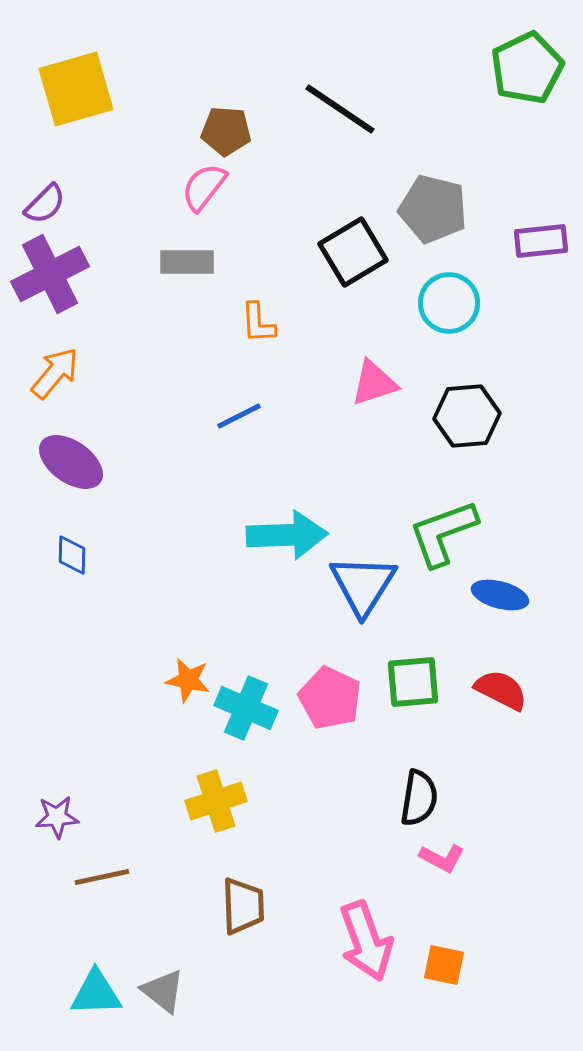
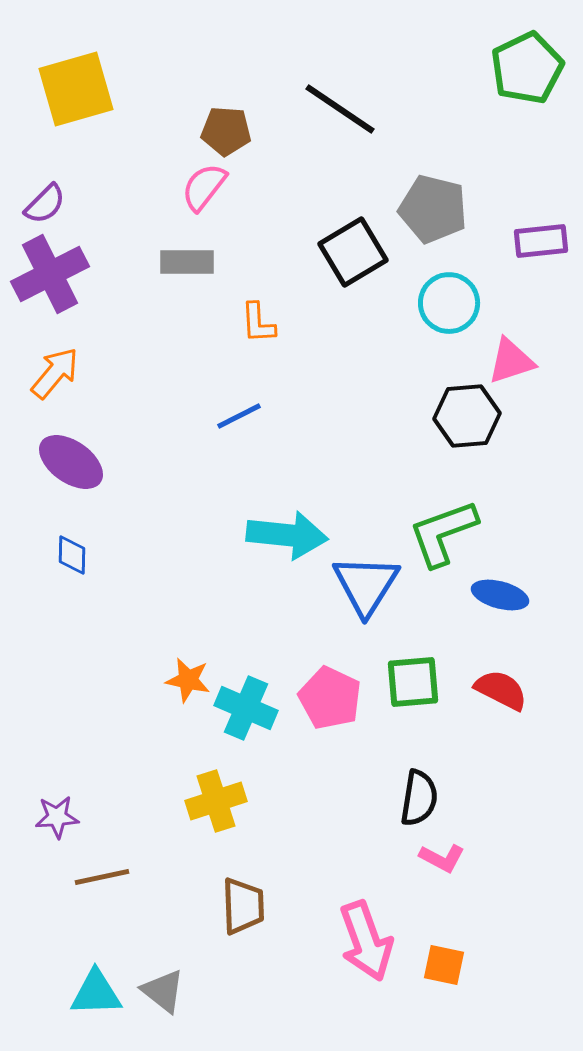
pink triangle: moved 137 px right, 22 px up
cyan arrow: rotated 8 degrees clockwise
blue triangle: moved 3 px right
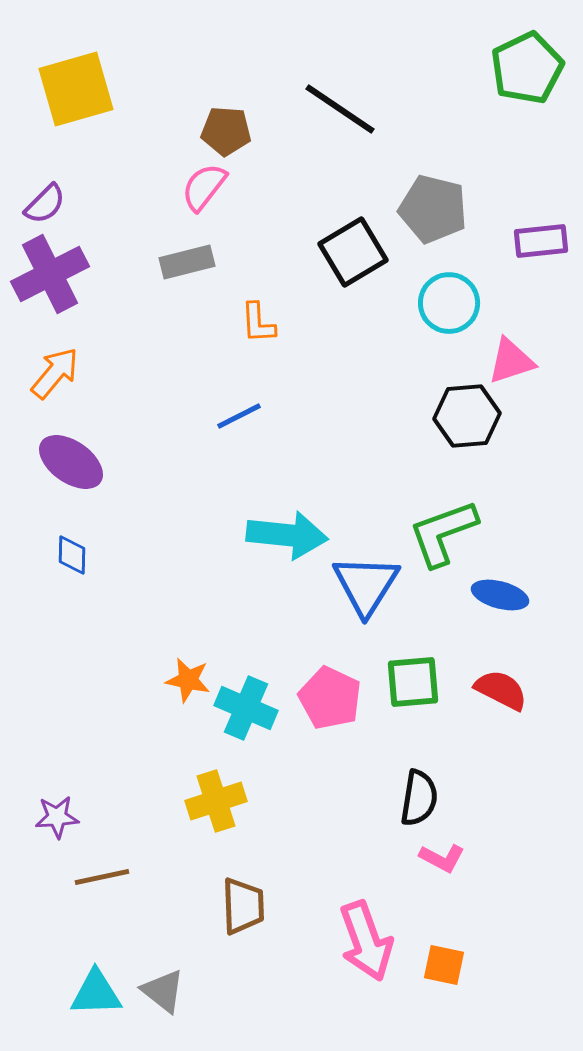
gray rectangle: rotated 14 degrees counterclockwise
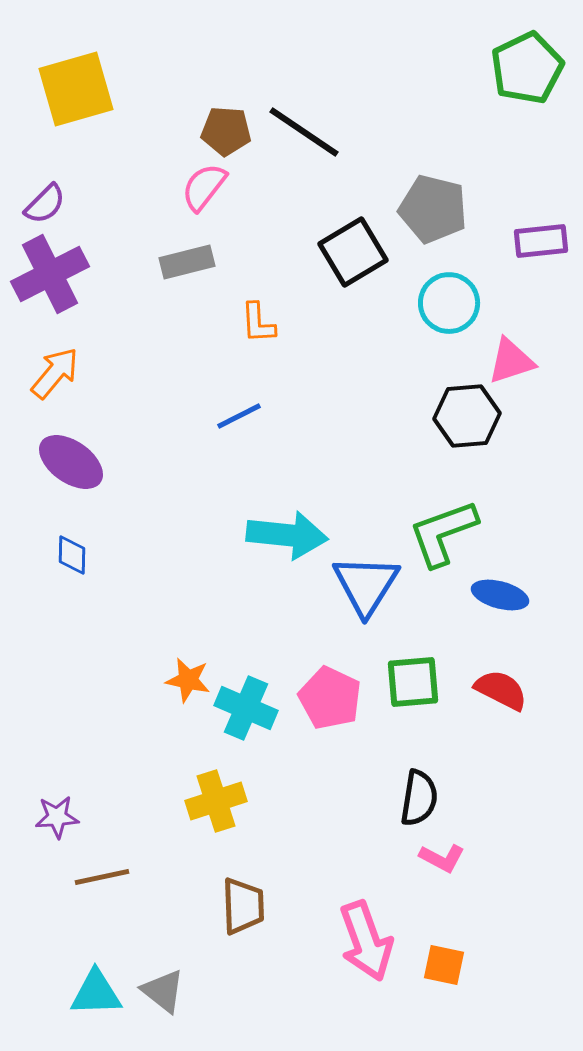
black line: moved 36 px left, 23 px down
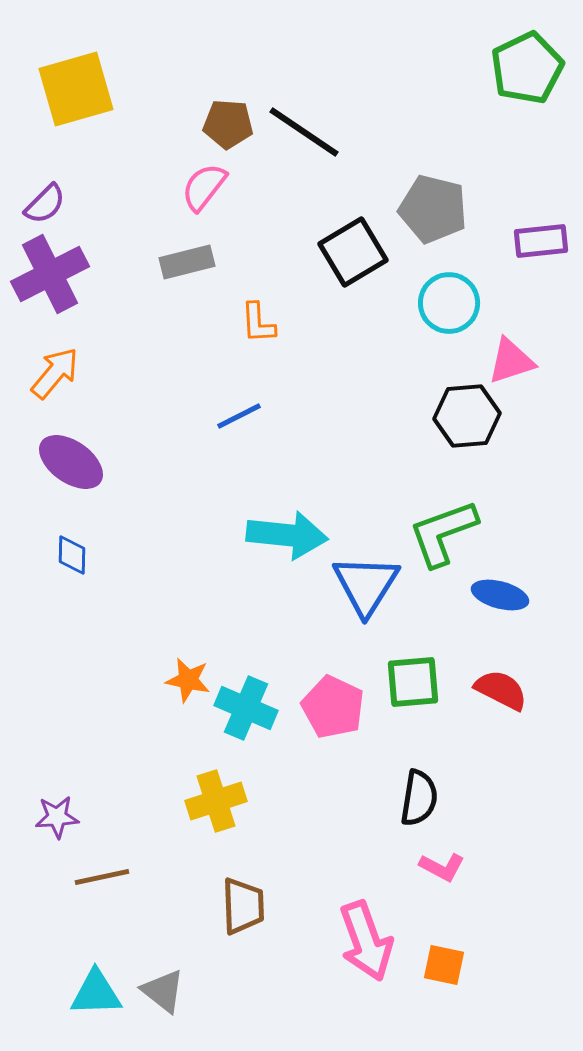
brown pentagon: moved 2 px right, 7 px up
pink pentagon: moved 3 px right, 9 px down
pink L-shape: moved 9 px down
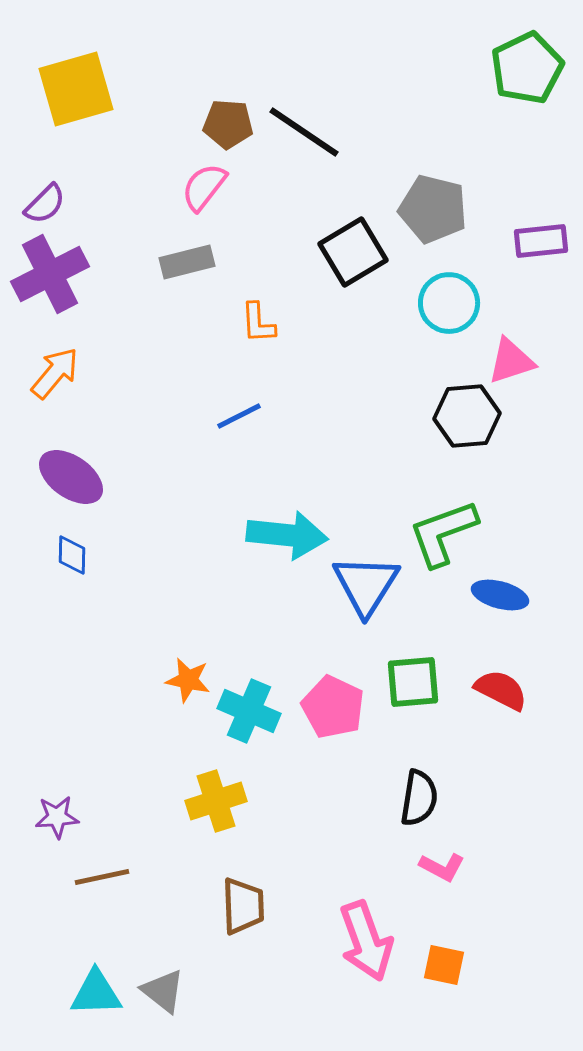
purple ellipse: moved 15 px down
cyan cross: moved 3 px right, 3 px down
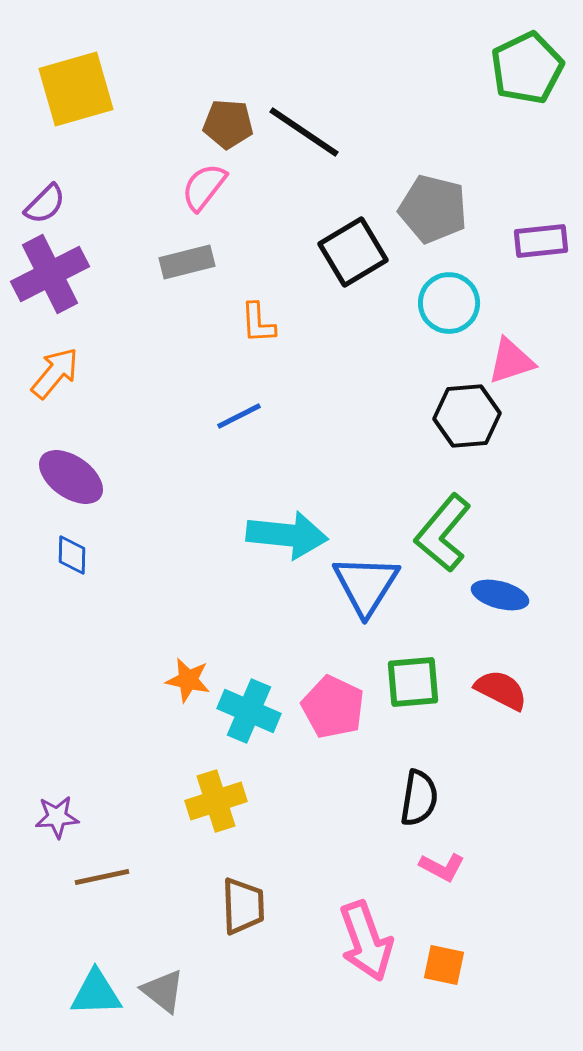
green L-shape: rotated 30 degrees counterclockwise
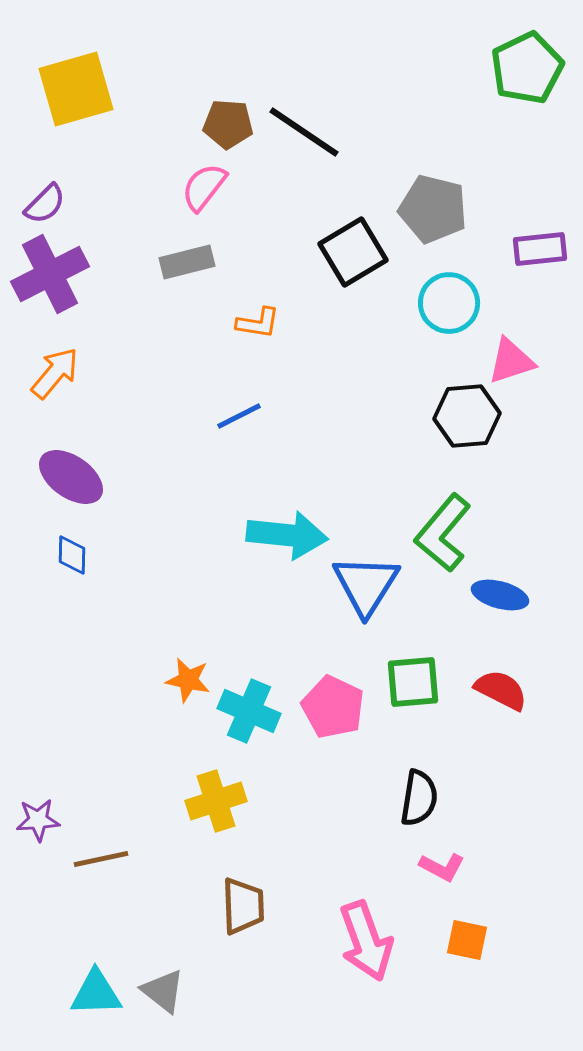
purple rectangle: moved 1 px left, 8 px down
orange L-shape: rotated 78 degrees counterclockwise
purple star: moved 19 px left, 3 px down
brown line: moved 1 px left, 18 px up
orange square: moved 23 px right, 25 px up
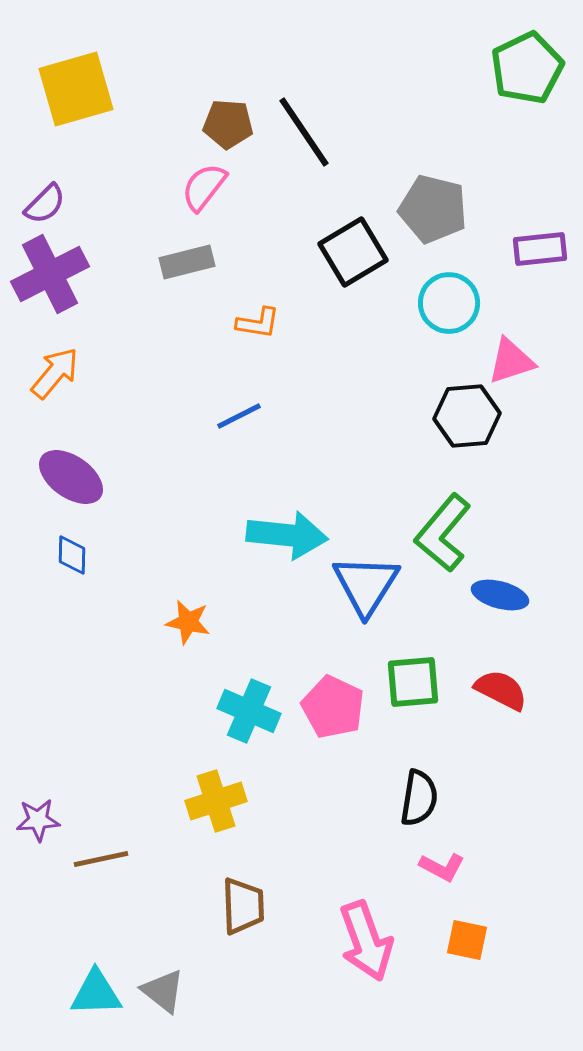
black line: rotated 22 degrees clockwise
orange star: moved 58 px up
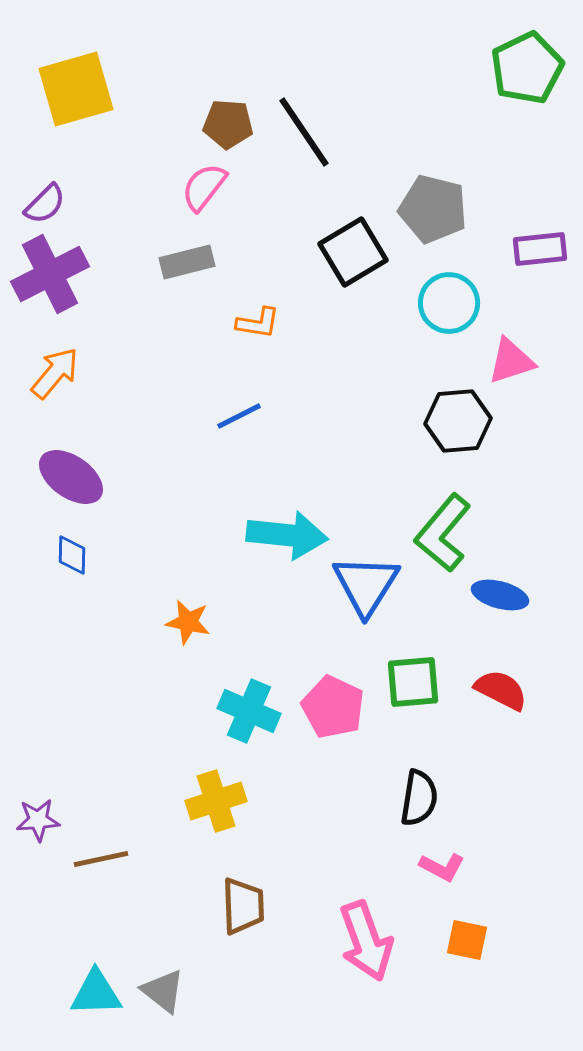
black hexagon: moved 9 px left, 5 px down
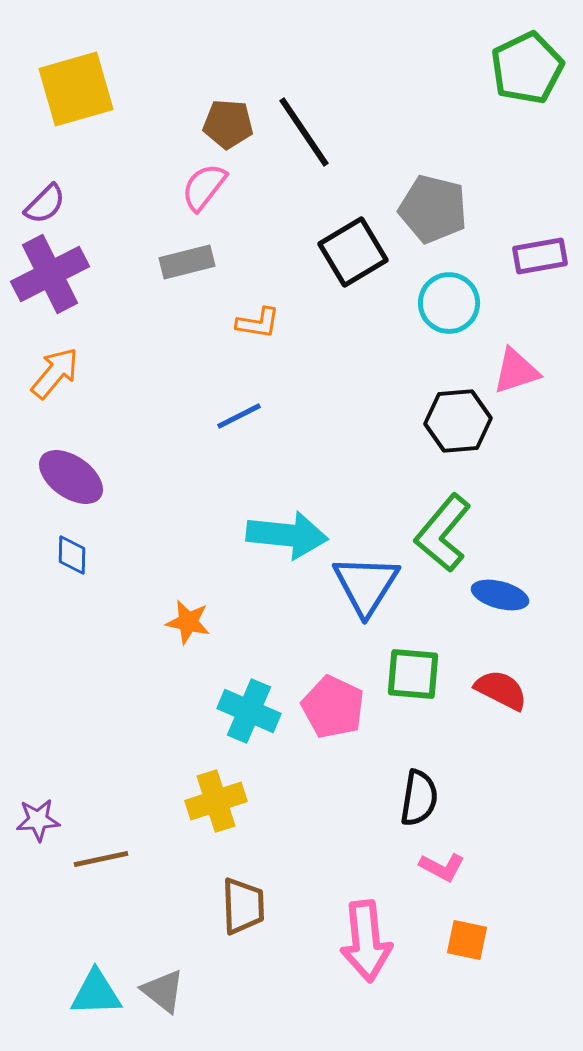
purple rectangle: moved 7 px down; rotated 4 degrees counterclockwise
pink triangle: moved 5 px right, 10 px down
green square: moved 8 px up; rotated 10 degrees clockwise
pink arrow: rotated 14 degrees clockwise
